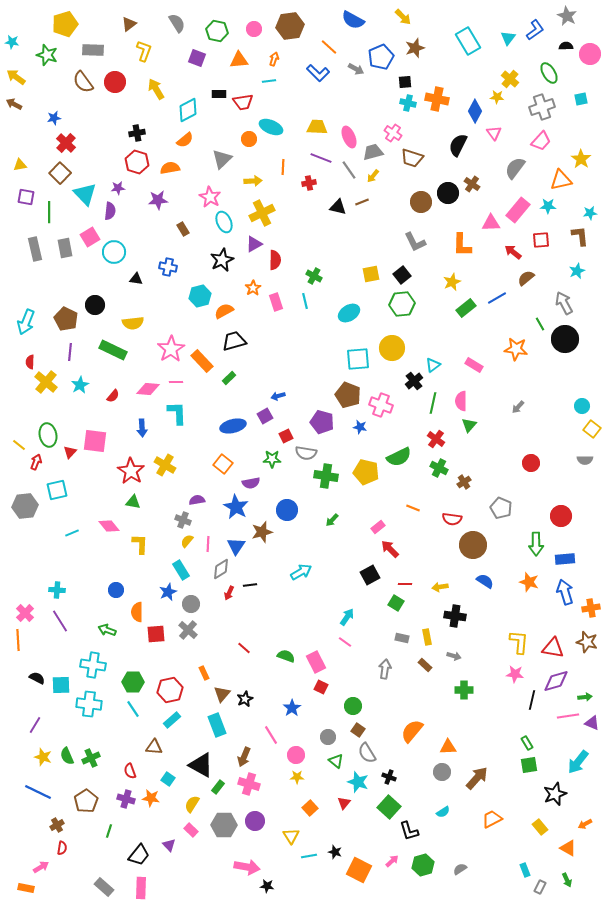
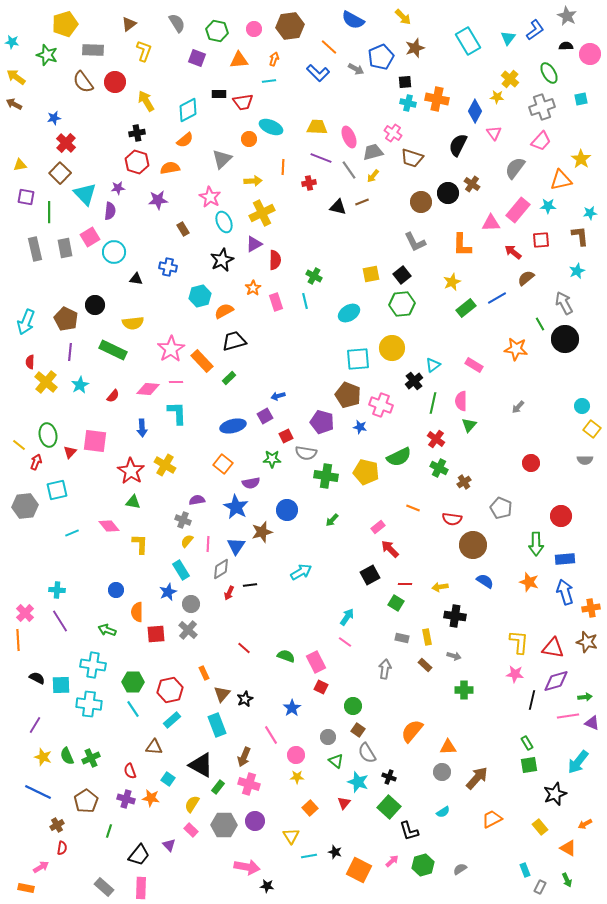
yellow arrow at (156, 89): moved 10 px left, 12 px down
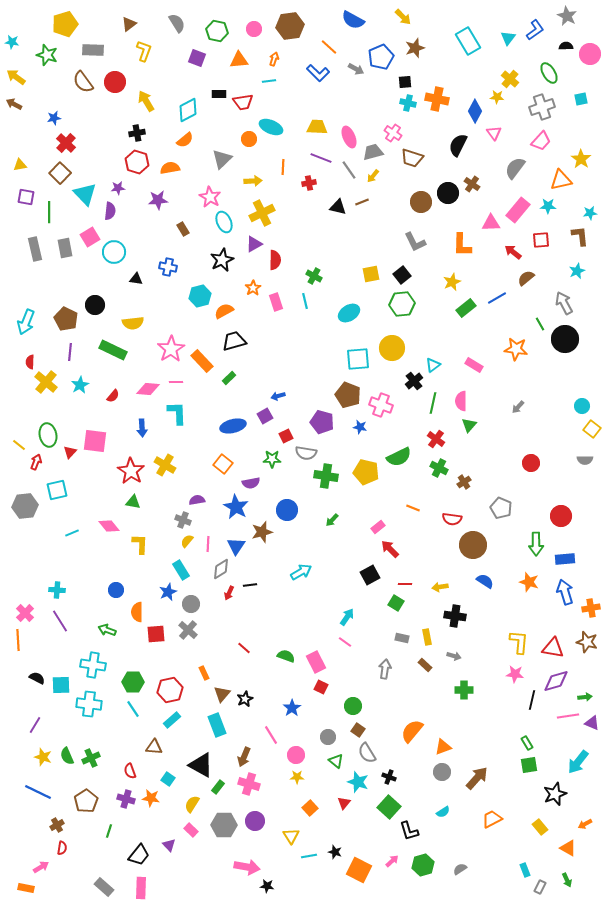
orange triangle at (448, 747): moved 5 px left; rotated 18 degrees counterclockwise
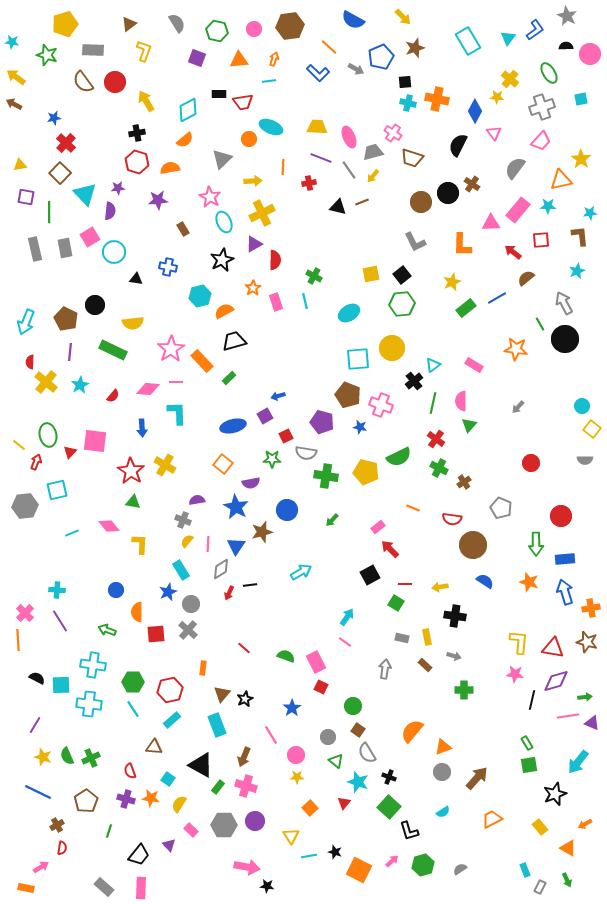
orange rectangle at (204, 673): moved 1 px left, 5 px up; rotated 32 degrees clockwise
pink cross at (249, 784): moved 3 px left, 2 px down
yellow semicircle at (192, 804): moved 13 px left
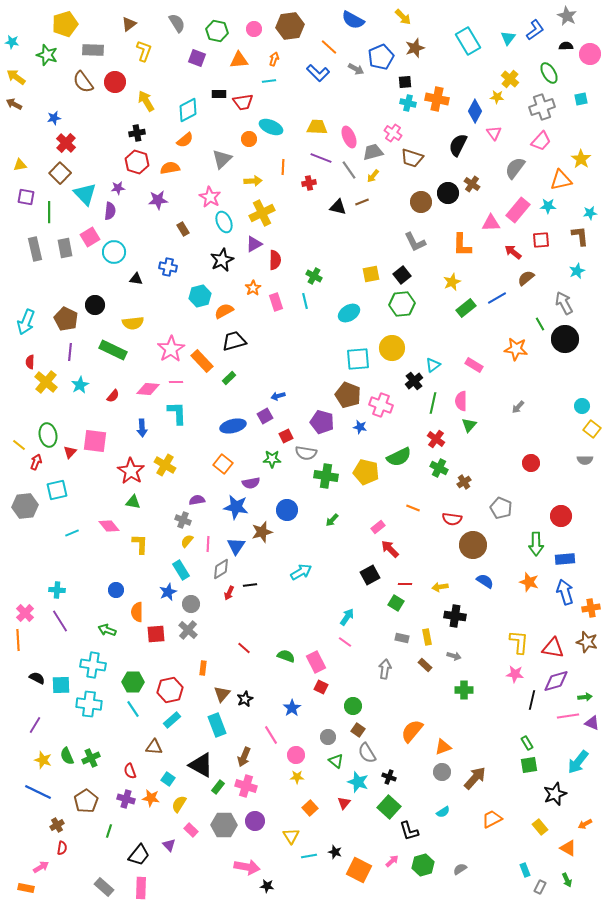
blue star at (236, 507): rotated 20 degrees counterclockwise
yellow star at (43, 757): moved 3 px down
brown arrow at (477, 778): moved 2 px left
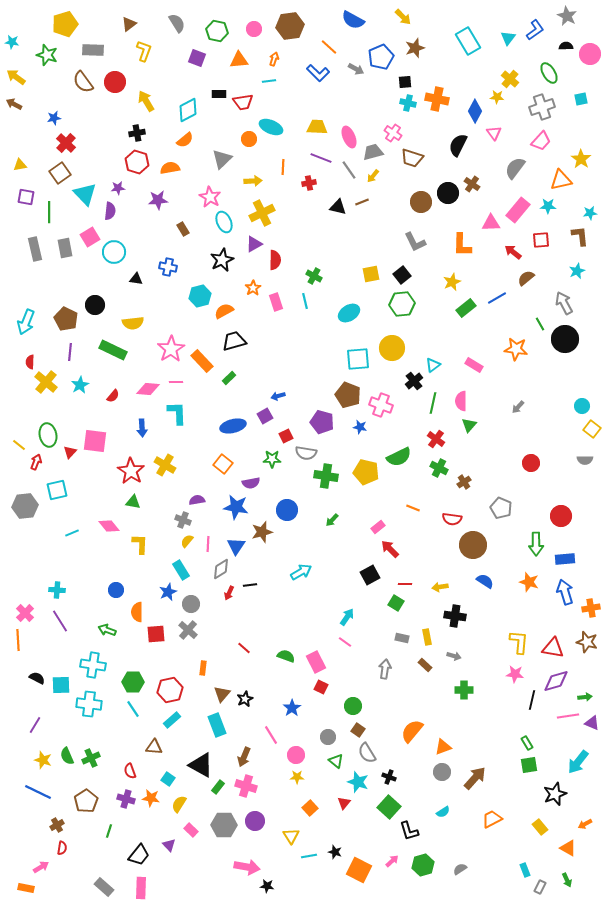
brown square at (60, 173): rotated 10 degrees clockwise
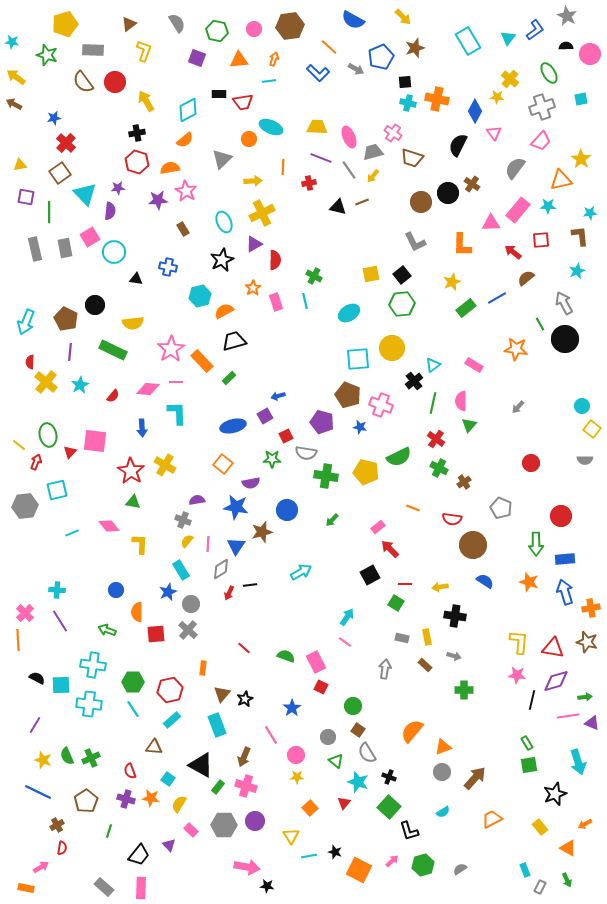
pink star at (210, 197): moved 24 px left, 6 px up
pink star at (515, 674): moved 2 px right, 1 px down
cyan arrow at (578, 762): rotated 55 degrees counterclockwise
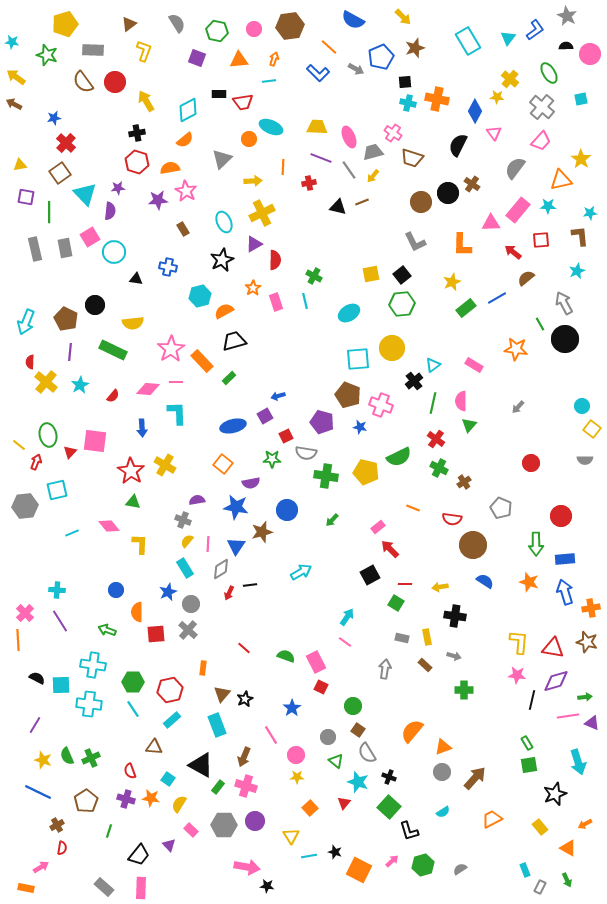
gray cross at (542, 107): rotated 30 degrees counterclockwise
cyan rectangle at (181, 570): moved 4 px right, 2 px up
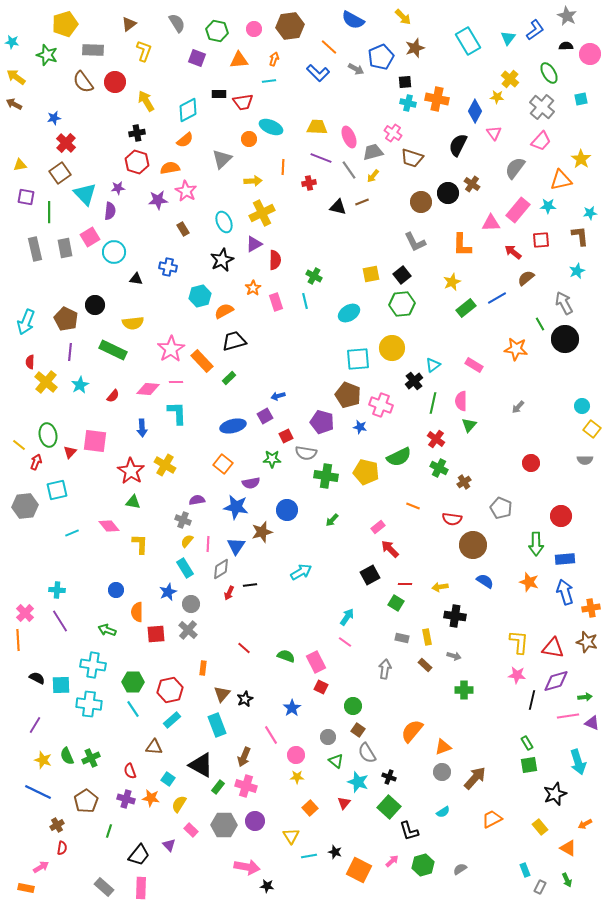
orange line at (413, 508): moved 2 px up
